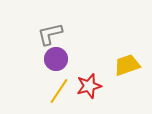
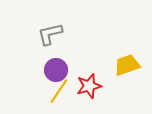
purple circle: moved 11 px down
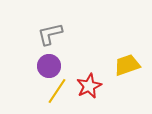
purple circle: moved 7 px left, 4 px up
red star: rotated 10 degrees counterclockwise
yellow line: moved 2 px left
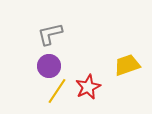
red star: moved 1 px left, 1 px down
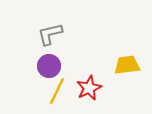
yellow trapezoid: rotated 12 degrees clockwise
red star: moved 1 px right, 1 px down
yellow line: rotated 8 degrees counterclockwise
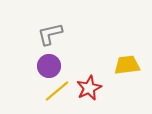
yellow line: rotated 24 degrees clockwise
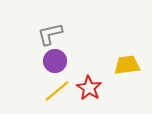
purple circle: moved 6 px right, 5 px up
red star: rotated 15 degrees counterclockwise
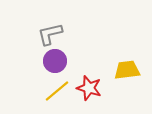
yellow trapezoid: moved 5 px down
red star: rotated 15 degrees counterclockwise
